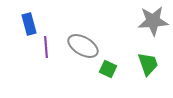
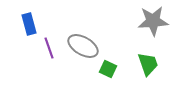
purple line: moved 3 px right, 1 px down; rotated 15 degrees counterclockwise
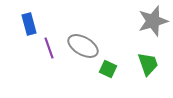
gray star: rotated 12 degrees counterclockwise
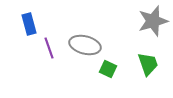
gray ellipse: moved 2 px right, 1 px up; rotated 16 degrees counterclockwise
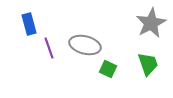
gray star: moved 2 px left, 2 px down; rotated 12 degrees counterclockwise
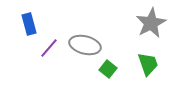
purple line: rotated 60 degrees clockwise
green square: rotated 12 degrees clockwise
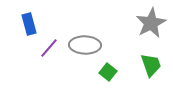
gray ellipse: rotated 12 degrees counterclockwise
green trapezoid: moved 3 px right, 1 px down
green square: moved 3 px down
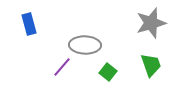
gray star: rotated 12 degrees clockwise
purple line: moved 13 px right, 19 px down
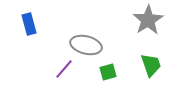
gray star: moved 3 px left, 3 px up; rotated 16 degrees counterclockwise
gray ellipse: moved 1 px right; rotated 12 degrees clockwise
purple line: moved 2 px right, 2 px down
green square: rotated 36 degrees clockwise
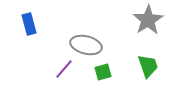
green trapezoid: moved 3 px left, 1 px down
green square: moved 5 px left
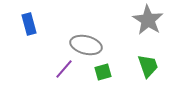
gray star: rotated 8 degrees counterclockwise
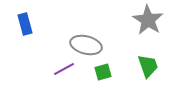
blue rectangle: moved 4 px left
purple line: rotated 20 degrees clockwise
